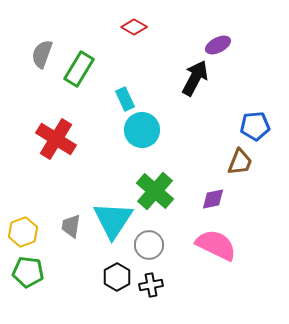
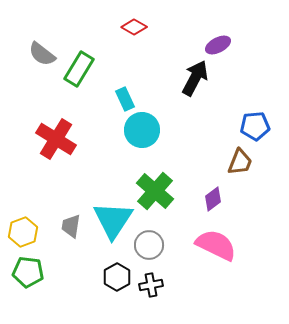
gray semicircle: rotated 72 degrees counterclockwise
purple diamond: rotated 25 degrees counterclockwise
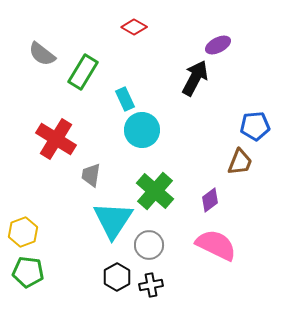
green rectangle: moved 4 px right, 3 px down
purple diamond: moved 3 px left, 1 px down
gray trapezoid: moved 20 px right, 51 px up
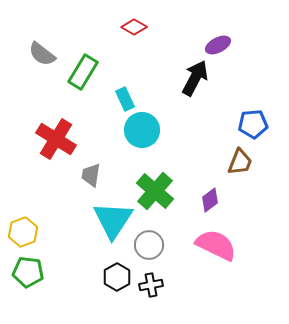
blue pentagon: moved 2 px left, 2 px up
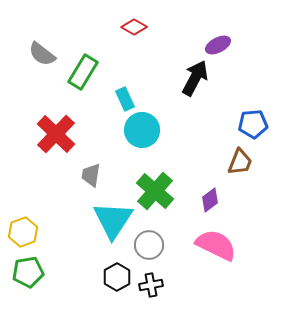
red cross: moved 5 px up; rotated 12 degrees clockwise
green pentagon: rotated 16 degrees counterclockwise
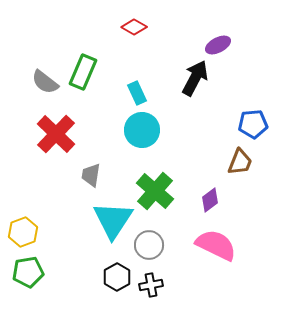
gray semicircle: moved 3 px right, 28 px down
green rectangle: rotated 8 degrees counterclockwise
cyan rectangle: moved 12 px right, 6 px up
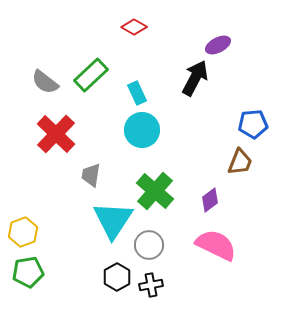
green rectangle: moved 8 px right, 3 px down; rotated 24 degrees clockwise
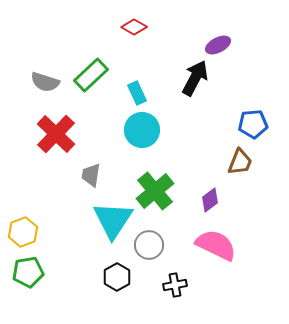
gray semicircle: rotated 20 degrees counterclockwise
green cross: rotated 9 degrees clockwise
black cross: moved 24 px right
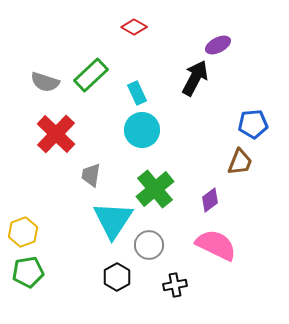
green cross: moved 2 px up
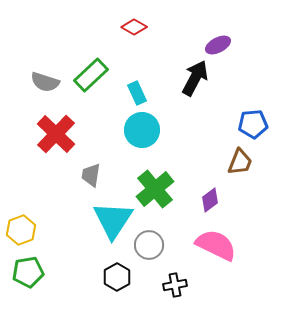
yellow hexagon: moved 2 px left, 2 px up
